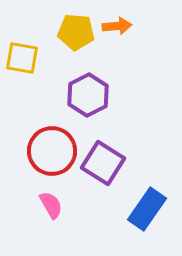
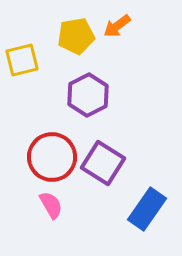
orange arrow: rotated 148 degrees clockwise
yellow pentagon: moved 4 px down; rotated 15 degrees counterclockwise
yellow square: moved 2 px down; rotated 24 degrees counterclockwise
red circle: moved 6 px down
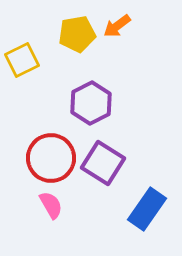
yellow pentagon: moved 1 px right, 2 px up
yellow square: rotated 12 degrees counterclockwise
purple hexagon: moved 3 px right, 8 px down
red circle: moved 1 px left, 1 px down
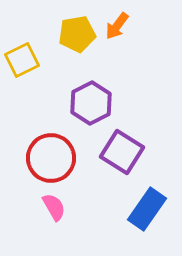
orange arrow: rotated 16 degrees counterclockwise
purple square: moved 19 px right, 11 px up
pink semicircle: moved 3 px right, 2 px down
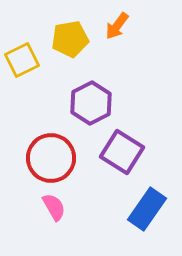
yellow pentagon: moved 7 px left, 5 px down
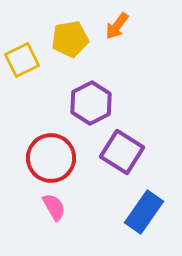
blue rectangle: moved 3 px left, 3 px down
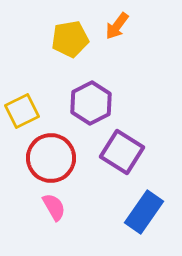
yellow square: moved 51 px down
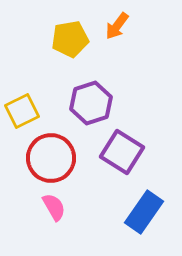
purple hexagon: rotated 9 degrees clockwise
